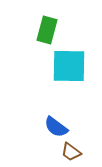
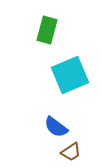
cyan square: moved 1 px right, 9 px down; rotated 24 degrees counterclockwise
brown trapezoid: rotated 70 degrees counterclockwise
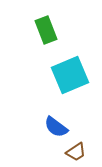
green rectangle: moved 1 px left; rotated 36 degrees counterclockwise
brown trapezoid: moved 5 px right
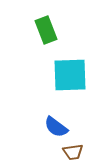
cyan square: rotated 21 degrees clockwise
brown trapezoid: moved 3 px left; rotated 25 degrees clockwise
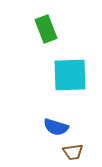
green rectangle: moved 1 px up
blue semicircle: rotated 20 degrees counterclockwise
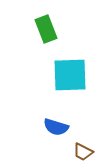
brown trapezoid: moved 10 px right; rotated 35 degrees clockwise
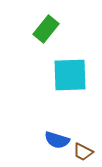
green rectangle: rotated 60 degrees clockwise
blue semicircle: moved 1 px right, 13 px down
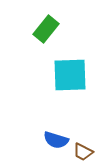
blue semicircle: moved 1 px left
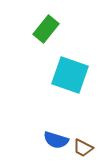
cyan square: rotated 21 degrees clockwise
brown trapezoid: moved 4 px up
